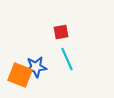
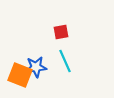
cyan line: moved 2 px left, 2 px down
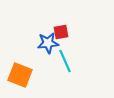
blue star: moved 12 px right, 24 px up
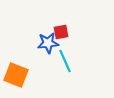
orange square: moved 4 px left
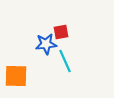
blue star: moved 2 px left, 1 px down
orange square: moved 1 px down; rotated 20 degrees counterclockwise
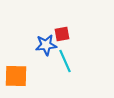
red square: moved 1 px right, 2 px down
blue star: moved 1 px down
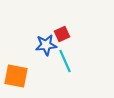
red square: rotated 14 degrees counterclockwise
orange square: rotated 10 degrees clockwise
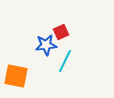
red square: moved 1 px left, 2 px up
cyan line: rotated 50 degrees clockwise
